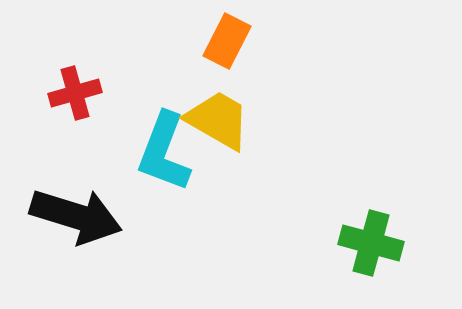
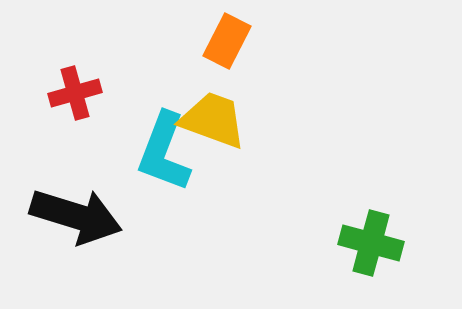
yellow trapezoid: moved 5 px left; rotated 10 degrees counterclockwise
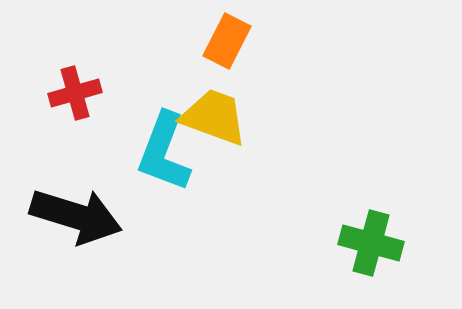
yellow trapezoid: moved 1 px right, 3 px up
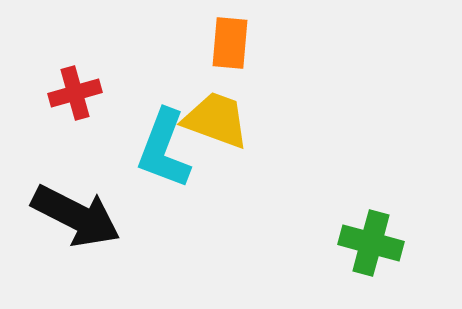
orange rectangle: moved 3 px right, 2 px down; rotated 22 degrees counterclockwise
yellow trapezoid: moved 2 px right, 3 px down
cyan L-shape: moved 3 px up
black arrow: rotated 10 degrees clockwise
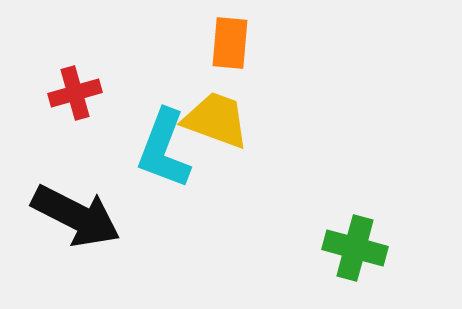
green cross: moved 16 px left, 5 px down
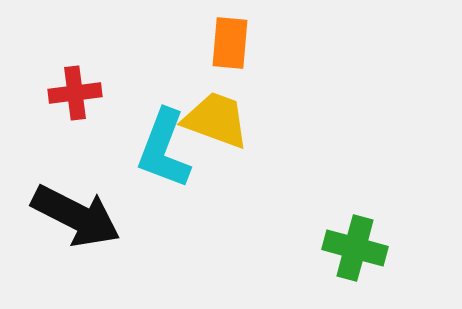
red cross: rotated 9 degrees clockwise
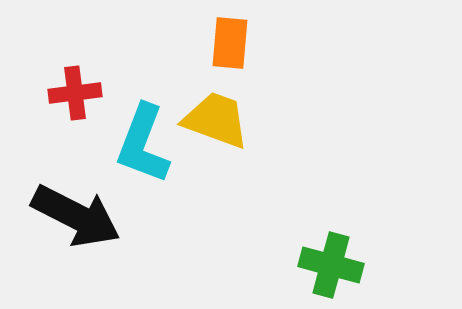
cyan L-shape: moved 21 px left, 5 px up
green cross: moved 24 px left, 17 px down
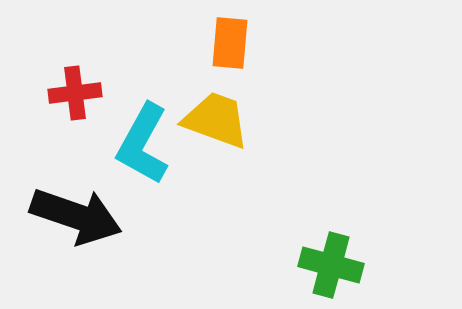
cyan L-shape: rotated 8 degrees clockwise
black arrow: rotated 8 degrees counterclockwise
